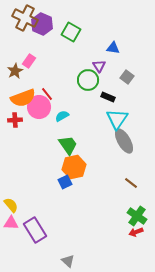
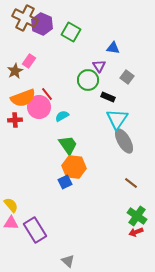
orange hexagon: rotated 20 degrees clockwise
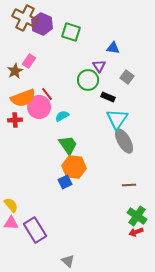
green square: rotated 12 degrees counterclockwise
brown line: moved 2 px left, 2 px down; rotated 40 degrees counterclockwise
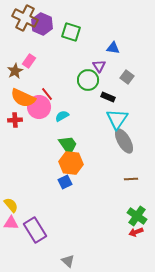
orange semicircle: rotated 45 degrees clockwise
orange hexagon: moved 3 px left, 4 px up
brown line: moved 2 px right, 6 px up
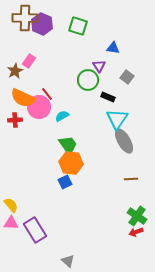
brown cross: rotated 25 degrees counterclockwise
green square: moved 7 px right, 6 px up
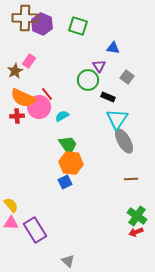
red cross: moved 2 px right, 4 px up
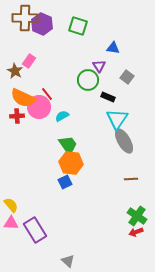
brown star: rotated 14 degrees counterclockwise
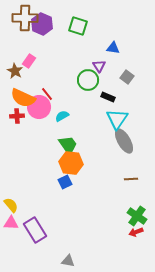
gray triangle: rotated 32 degrees counterclockwise
